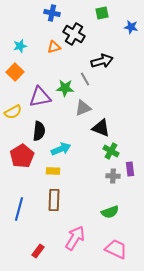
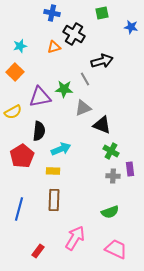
green star: moved 1 px left, 1 px down
black triangle: moved 1 px right, 3 px up
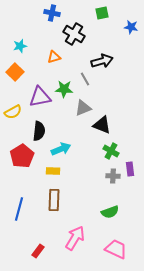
orange triangle: moved 10 px down
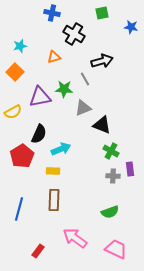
black semicircle: moved 3 px down; rotated 18 degrees clockwise
pink arrow: rotated 85 degrees counterclockwise
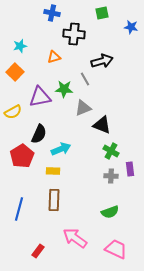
black cross: rotated 25 degrees counterclockwise
gray cross: moved 2 px left
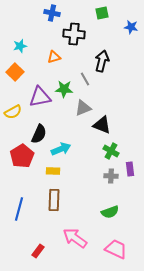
black arrow: rotated 60 degrees counterclockwise
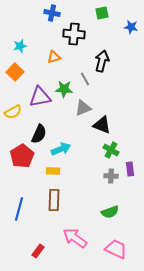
green cross: moved 1 px up
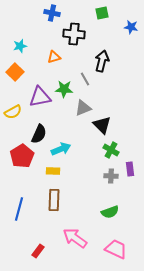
black triangle: rotated 24 degrees clockwise
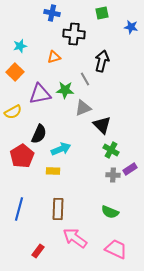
green star: moved 1 px right, 1 px down
purple triangle: moved 3 px up
purple rectangle: rotated 64 degrees clockwise
gray cross: moved 2 px right, 1 px up
brown rectangle: moved 4 px right, 9 px down
green semicircle: rotated 42 degrees clockwise
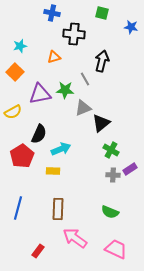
green square: rotated 24 degrees clockwise
black triangle: moved 1 px left, 2 px up; rotated 36 degrees clockwise
blue line: moved 1 px left, 1 px up
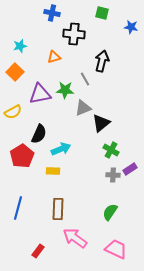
green semicircle: rotated 102 degrees clockwise
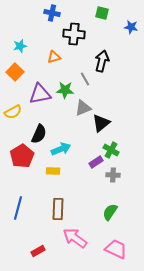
purple rectangle: moved 34 px left, 7 px up
red rectangle: rotated 24 degrees clockwise
